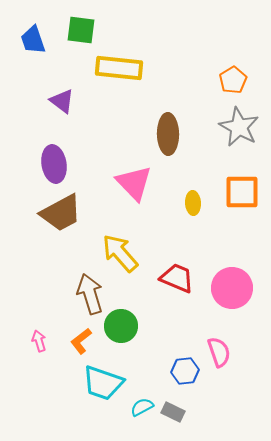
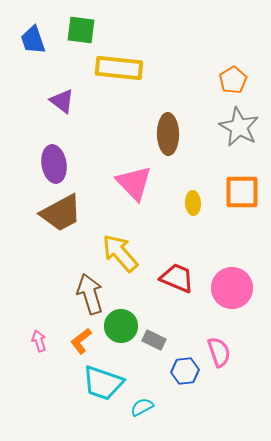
gray rectangle: moved 19 px left, 72 px up
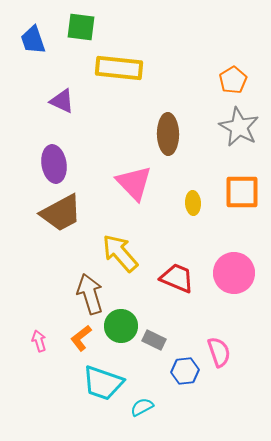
green square: moved 3 px up
purple triangle: rotated 12 degrees counterclockwise
pink circle: moved 2 px right, 15 px up
orange L-shape: moved 3 px up
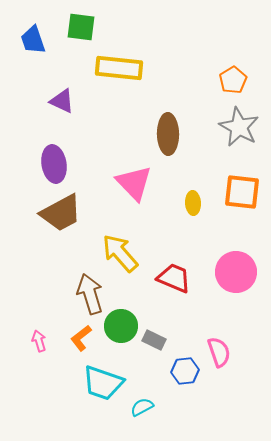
orange square: rotated 6 degrees clockwise
pink circle: moved 2 px right, 1 px up
red trapezoid: moved 3 px left
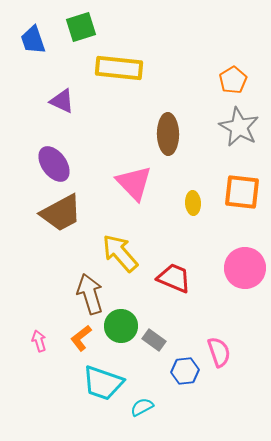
green square: rotated 24 degrees counterclockwise
purple ellipse: rotated 27 degrees counterclockwise
pink circle: moved 9 px right, 4 px up
gray rectangle: rotated 10 degrees clockwise
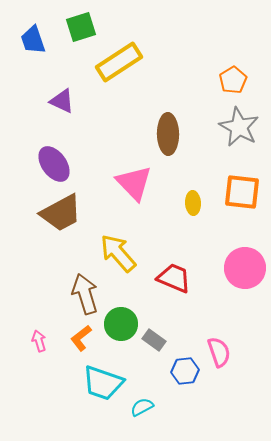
yellow rectangle: moved 6 px up; rotated 39 degrees counterclockwise
yellow arrow: moved 2 px left
brown arrow: moved 5 px left
green circle: moved 2 px up
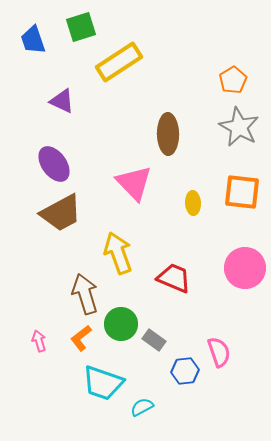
yellow arrow: rotated 21 degrees clockwise
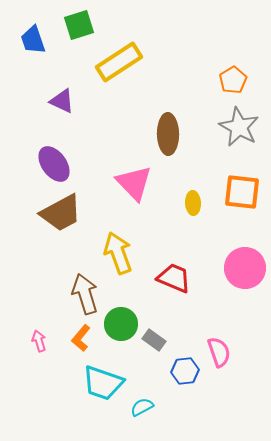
green square: moved 2 px left, 2 px up
orange L-shape: rotated 12 degrees counterclockwise
